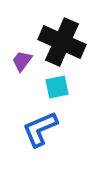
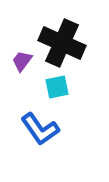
black cross: moved 1 px down
blue L-shape: rotated 102 degrees counterclockwise
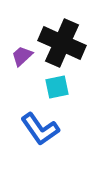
purple trapezoid: moved 5 px up; rotated 10 degrees clockwise
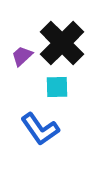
black cross: rotated 21 degrees clockwise
cyan square: rotated 10 degrees clockwise
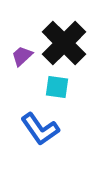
black cross: moved 2 px right
cyan square: rotated 10 degrees clockwise
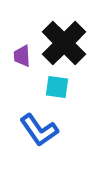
purple trapezoid: rotated 50 degrees counterclockwise
blue L-shape: moved 1 px left, 1 px down
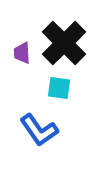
purple trapezoid: moved 3 px up
cyan square: moved 2 px right, 1 px down
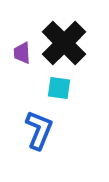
blue L-shape: rotated 123 degrees counterclockwise
